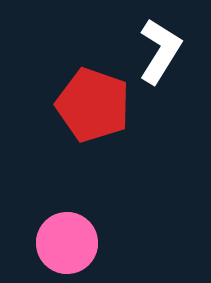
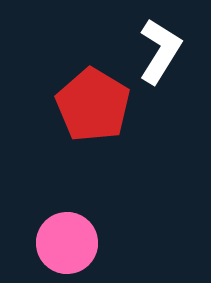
red pentagon: rotated 12 degrees clockwise
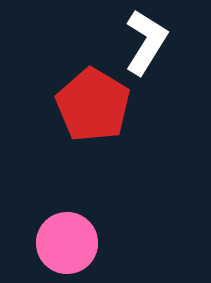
white L-shape: moved 14 px left, 9 px up
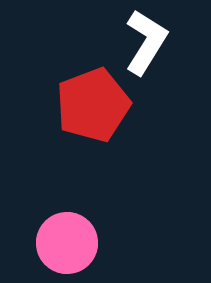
red pentagon: rotated 20 degrees clockwise
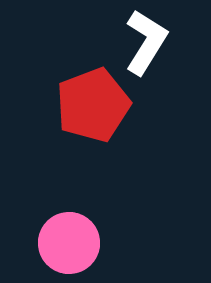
pink circle: moved 2 px right
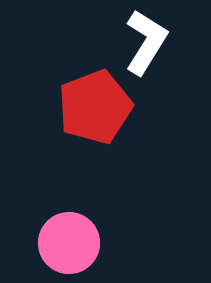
red pentagon: moved 2 px right, 2 px down
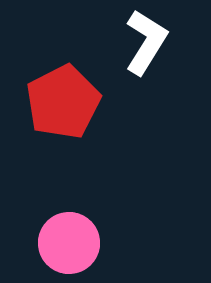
red pentagon: moved 32 px left, 5 px up; rotated 6 degrees counterclockwise
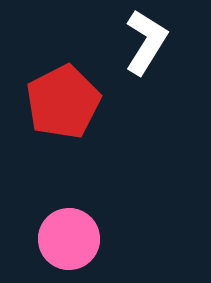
pink circle: moved 4 px up
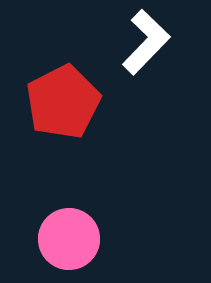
white L-shape: rotated 12 degrees clockwise
